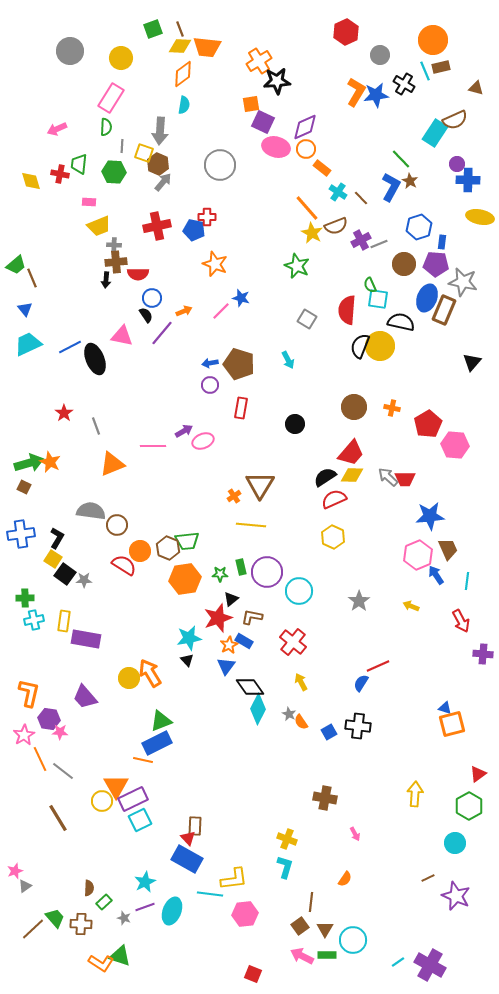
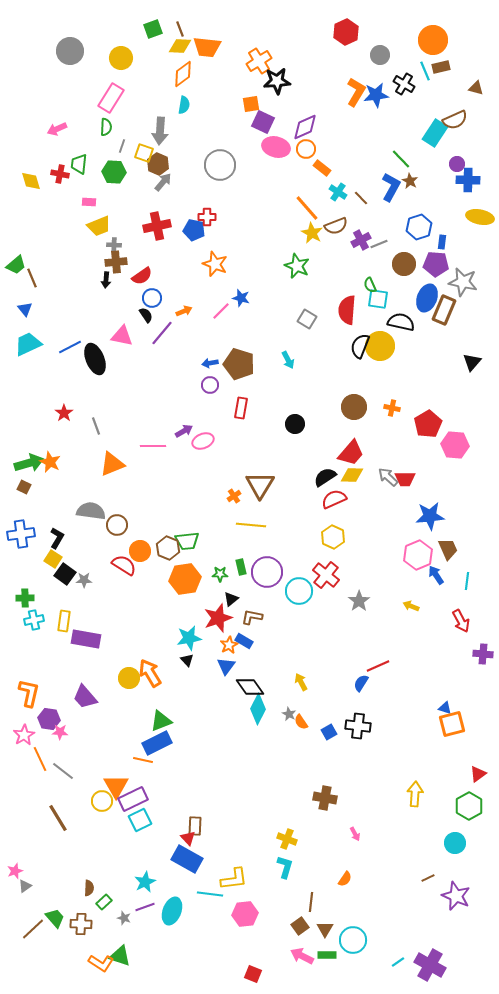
gray line at (122, 146): rotated 16 degrees clockwise
red semicircle at (138, 274): moved 4 px right, 2 px down; rotated 35 degrees counterclockwise
red cross at (293, 642): moved 33 px right, 67 px up
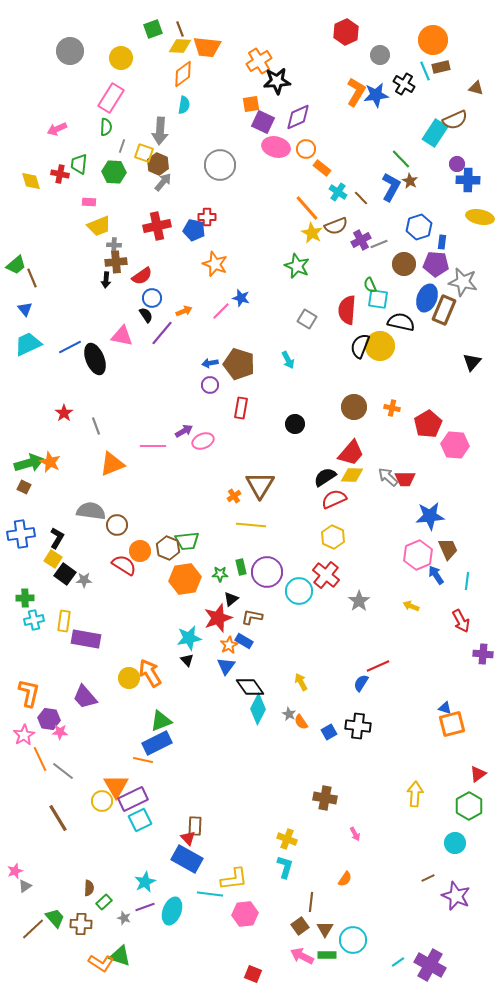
purple diamond at (305, 127): moved 7 px left, 10 px up
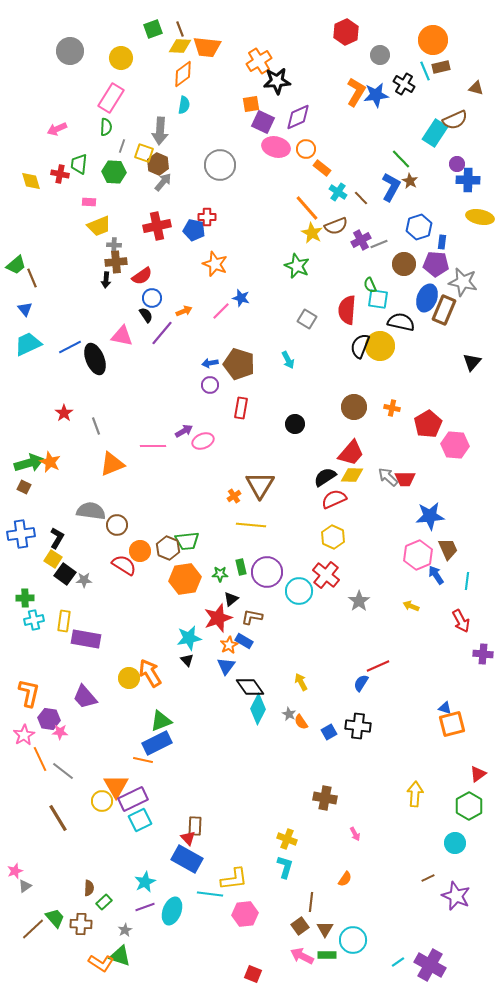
gray star at (124, 918): moved 1 px right, 12 px down; rotated 24 degrees clockwise
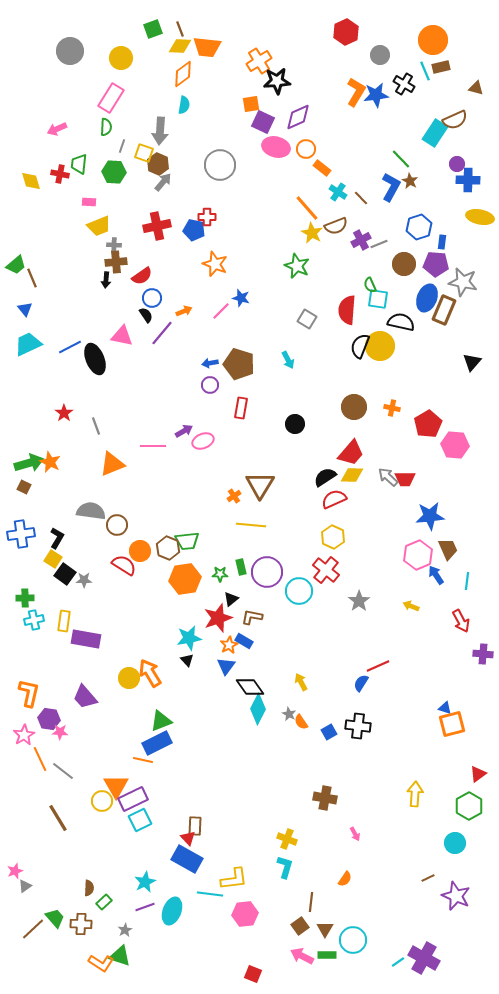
red cross at (326, 575): moved 5 px up
purple cross at (430, 965): moved 6 px left, 7 px up
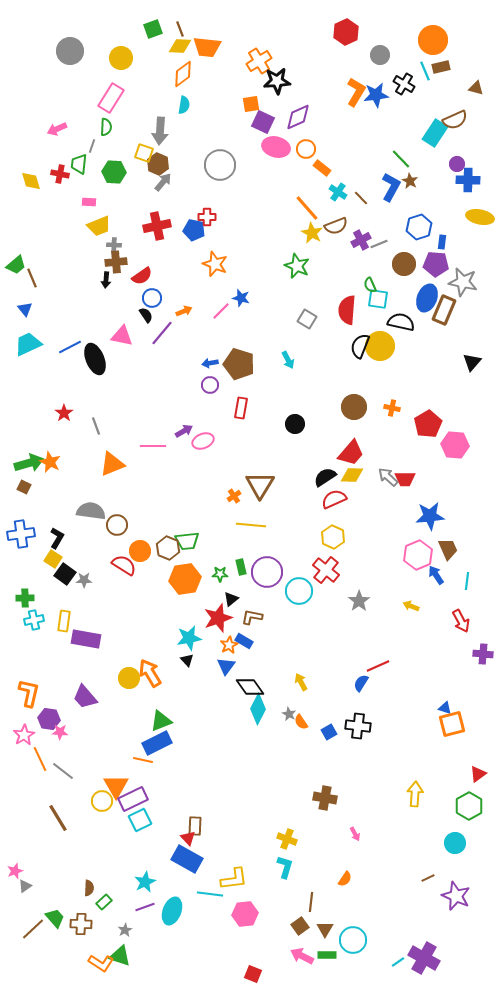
gray line at (122, 146): moved 30 px left
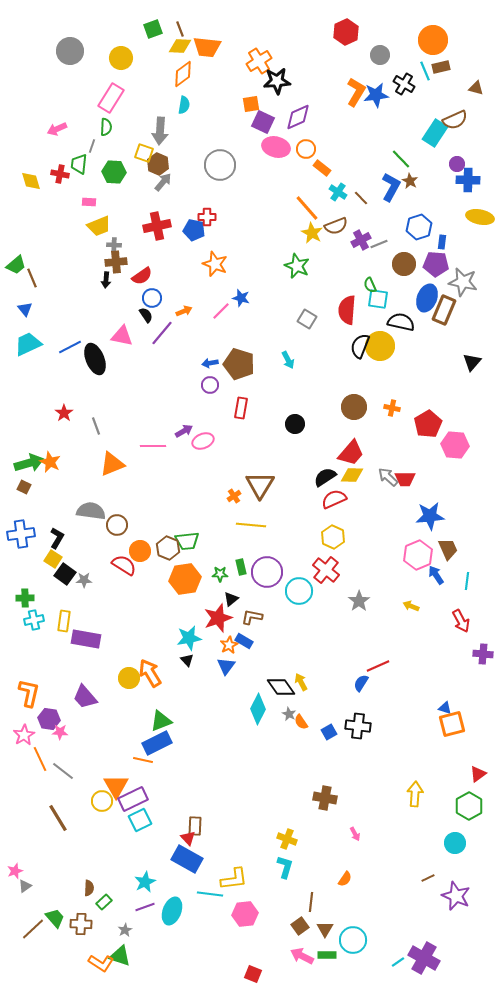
black diamond at (250, 687): moved 31 px right
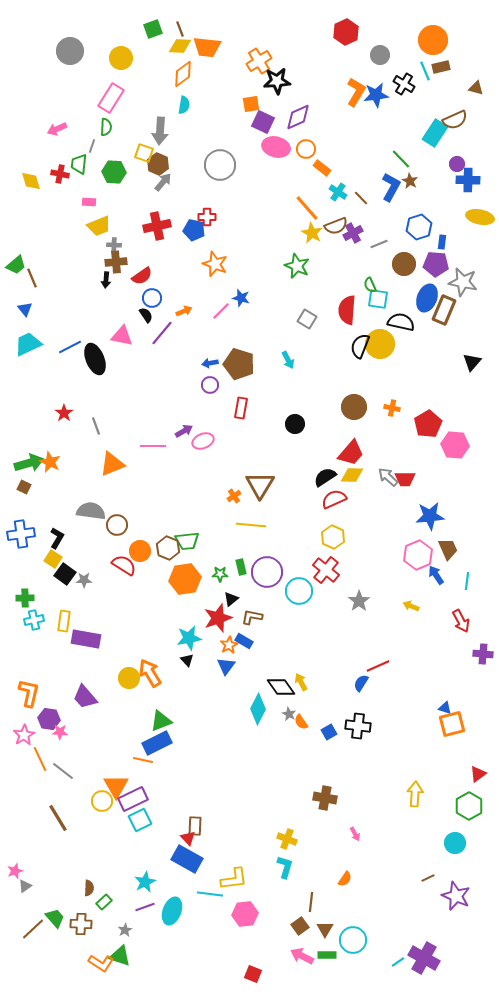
purple cross at (361, 240): moved 8 px left, 7 px up
yellow circle at (380, 346): moved 2 px up
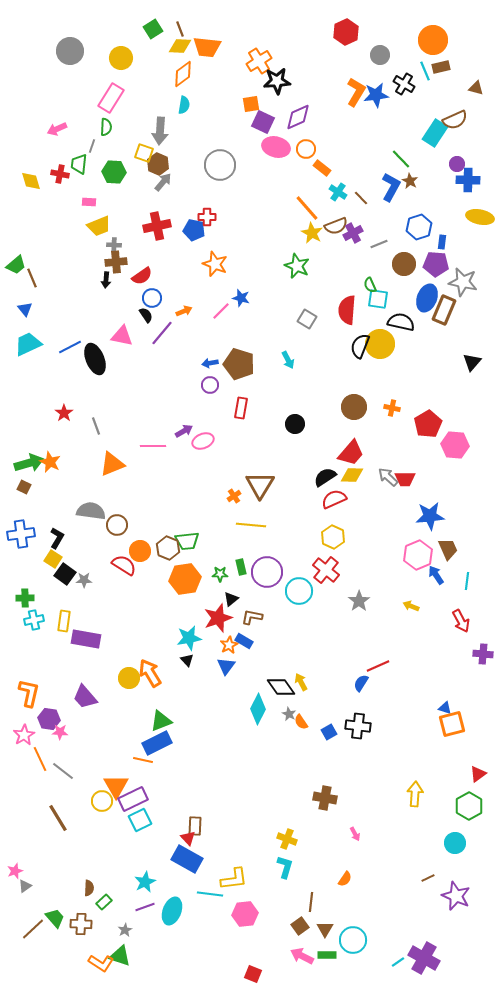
green square at (153, 29): rotated 12 degrees counterclockwise
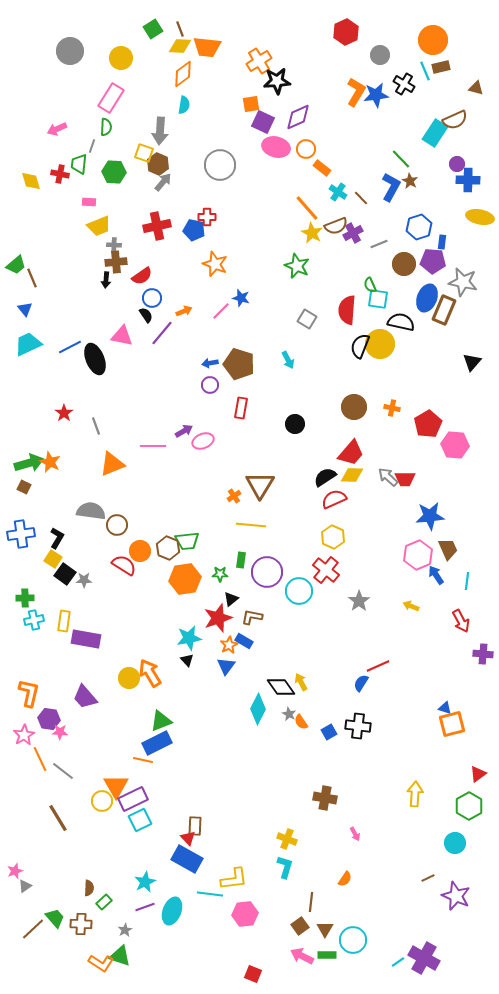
purple pentagon at (436, 264): moved 3 px left, 3 px up
green rectangle at (241, 567): moved 7 px up; rotated 21 degrees clockwise
